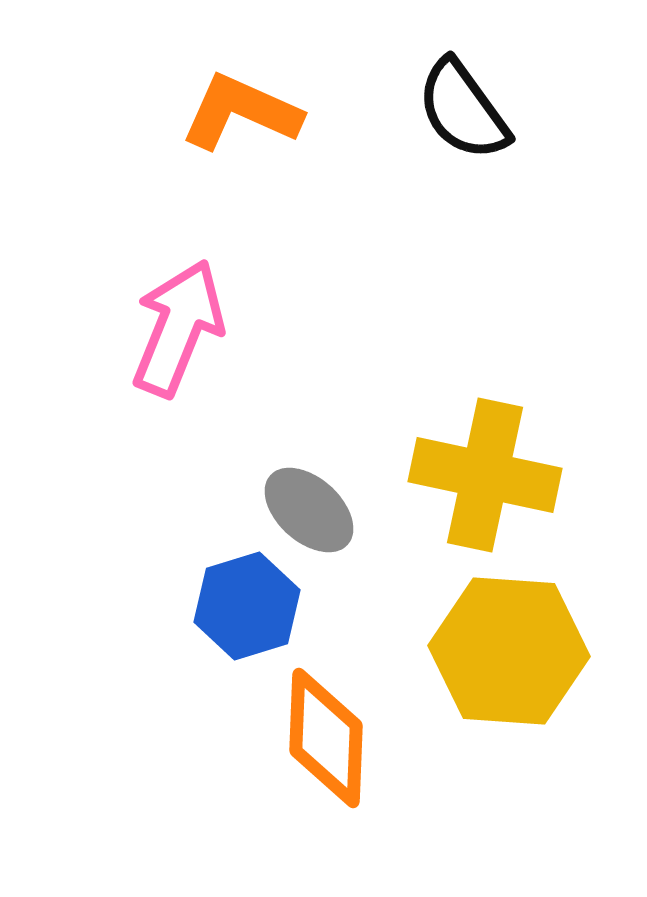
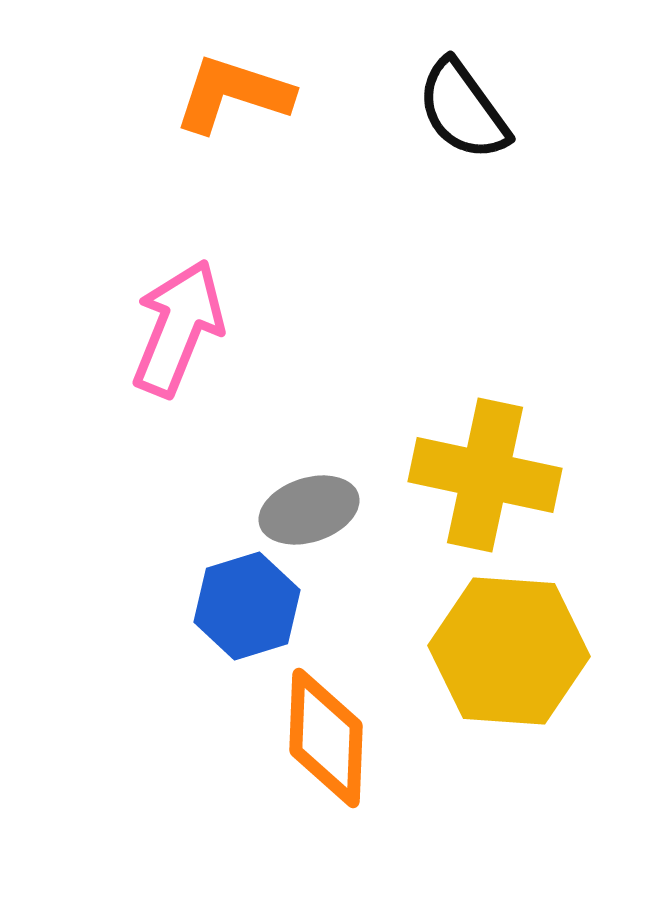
orange L-shape: moved 8 px left, 18 px up; rotated 6 degrees counterclockwise
gray ellipse: rotated 60 degrees counterclockwise
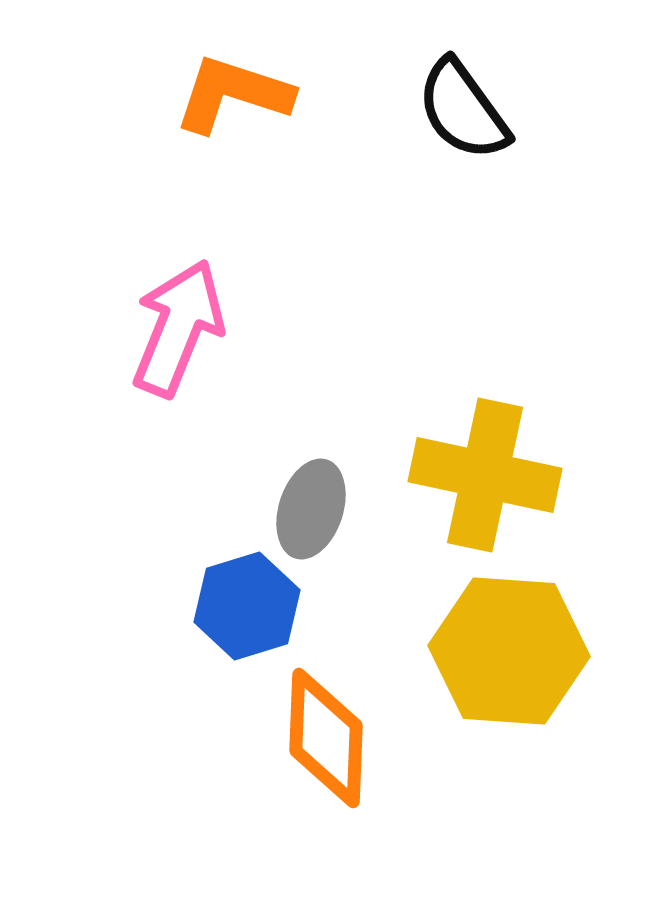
gray ellipse: moved 2 px right, 1 px up; rotated 54 degrees counterclockwise
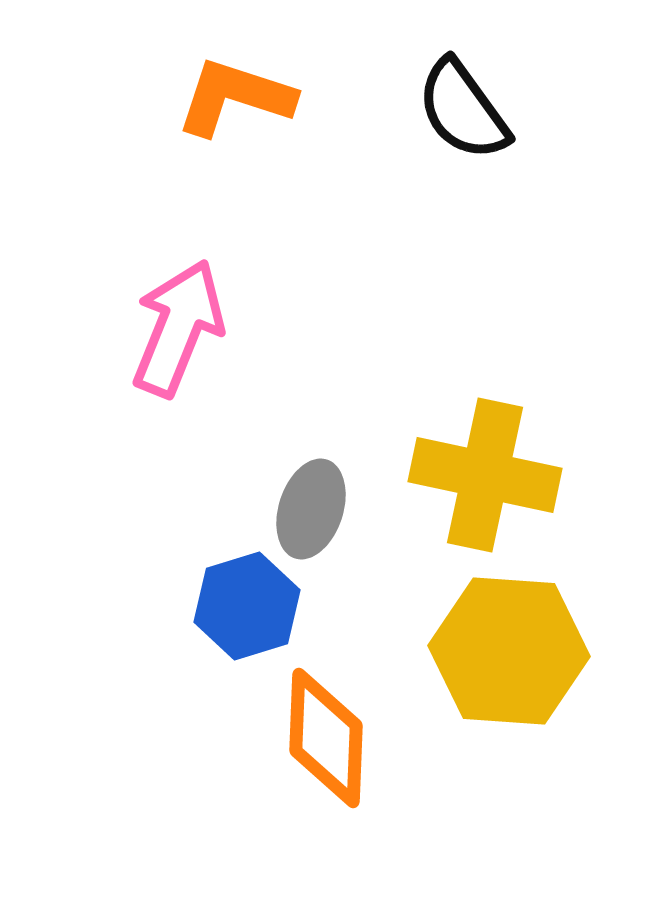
orange L-shape: moved 2 px right, 3 px down
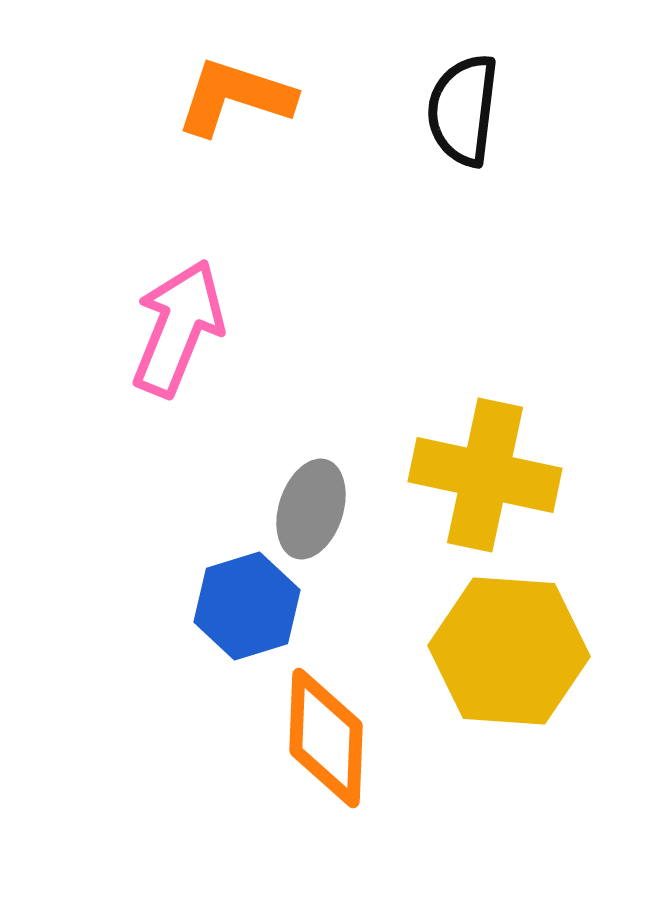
black semicircle: rotated 43 degrees clockwise
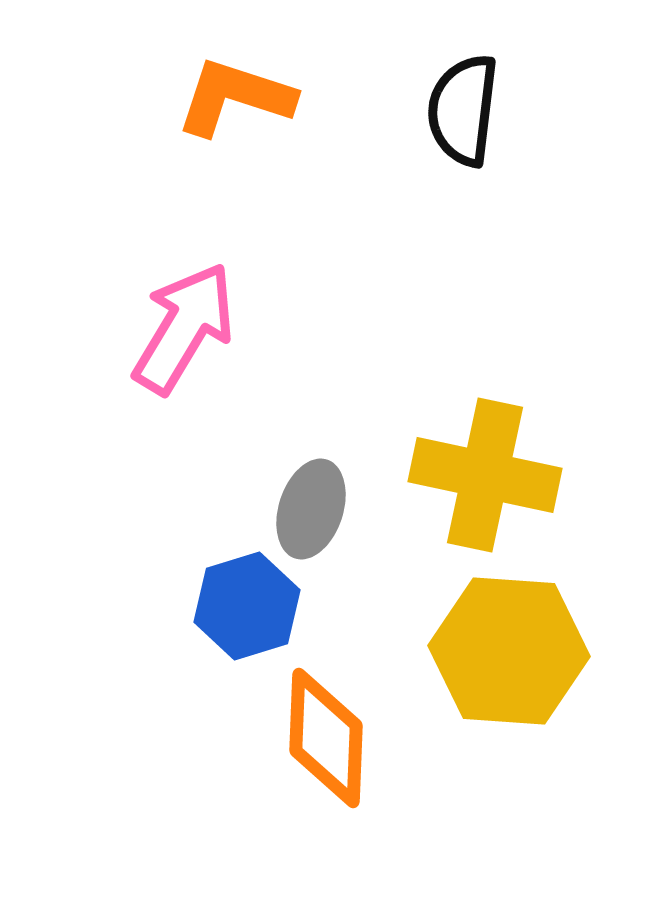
pink arrow: moved 6 px right; rotated 9 degrees clockwise
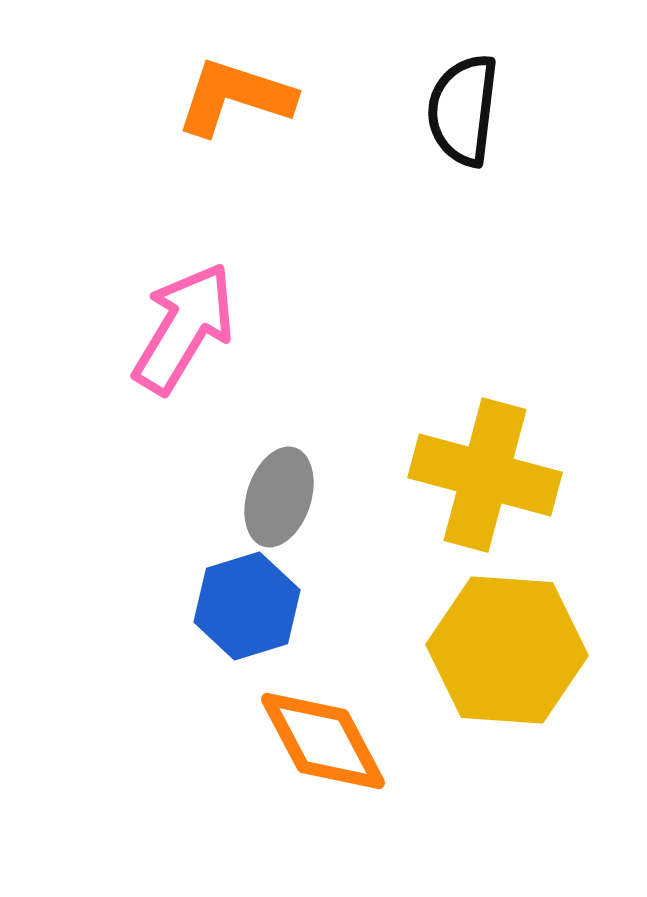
yellow cross: rotated 3 degrees clockwise
gray ellipse: moved 32 px left, 12 px up
yellow hexagon: moved 2 px left, 1 px up
orange diamond: moved 3 px left, 3 px down; rotated 30 degrees counterclockwise
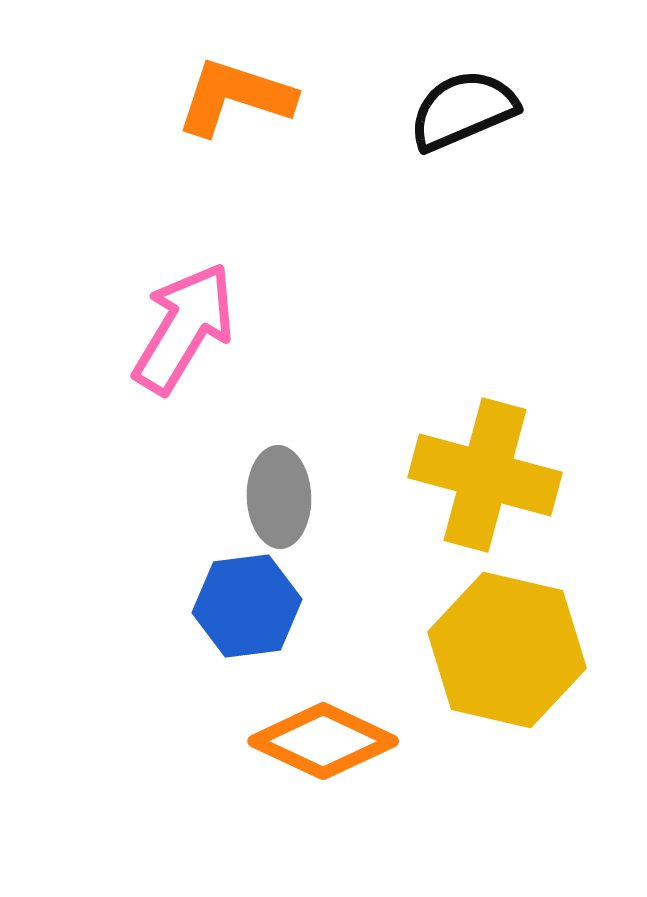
black semicircle: rotated 60 degrees clockwise
gray ellipse: rotated 20 degrees counterclockwise
blue hexagon: rotated 10 degrees clockwise
yellow hexagon: rotated 9 degrees clockwise
orange diamond: rotated 37 degrees counterclockwise
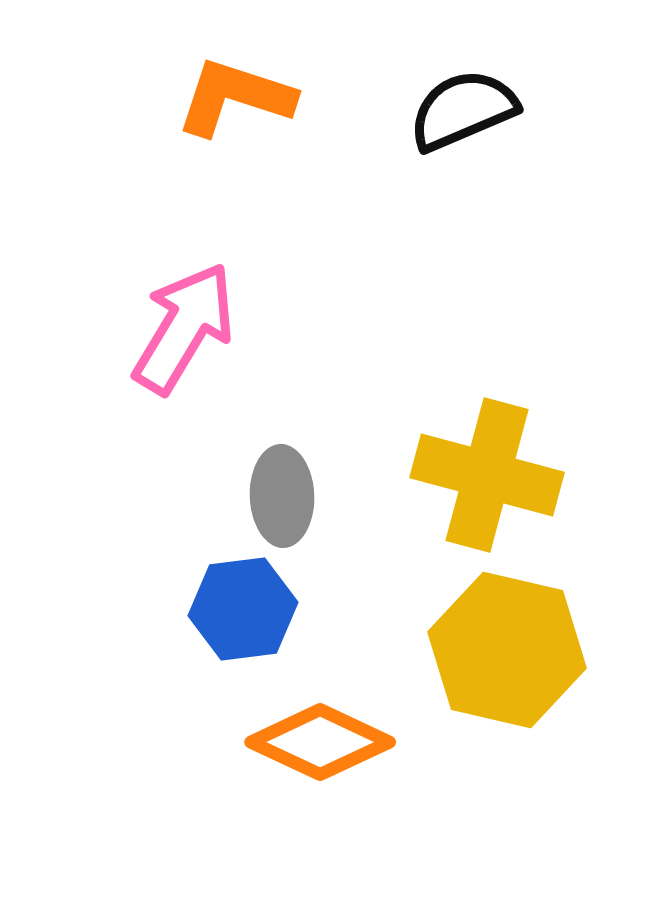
yellow cross: moved 2 px right
gray ellipse: moved 3 px right, 1 px up
blue hexagon: moved 4 px left, 3 px down
orange diamond: moved 3 px left, 1 px down
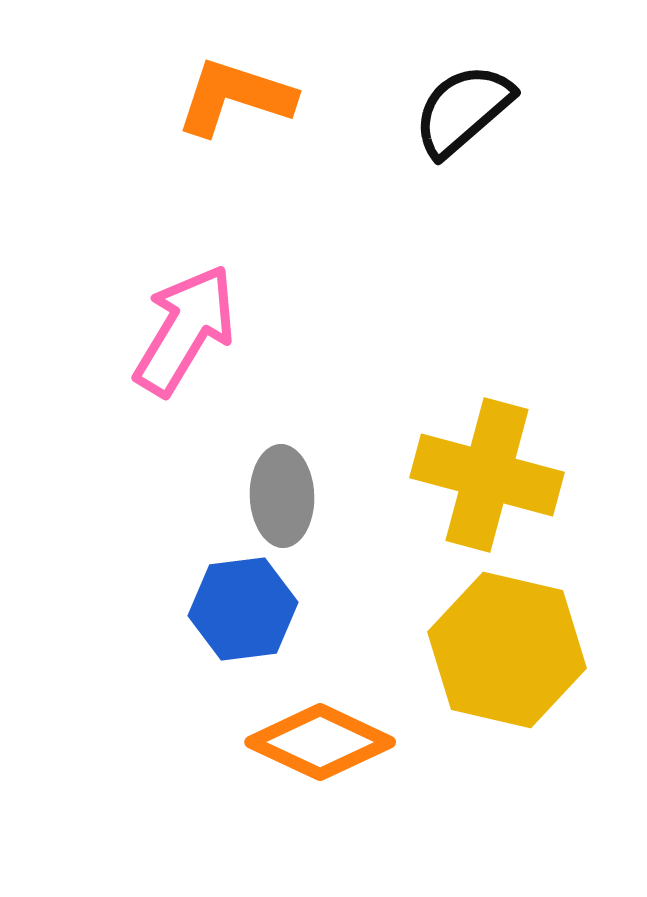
black semicircle: rotated 18 degrees counterclockwise
pink arrow: moved 1 px right, 2 px down
